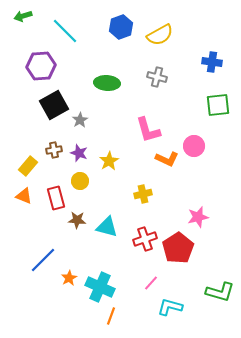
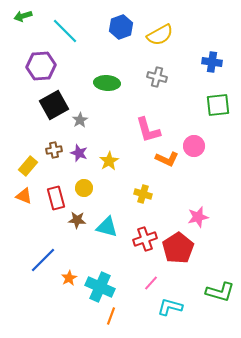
yellow circle: moved 4 px right, 7 px down
yellow cross: rotated 30 degrees clockwise
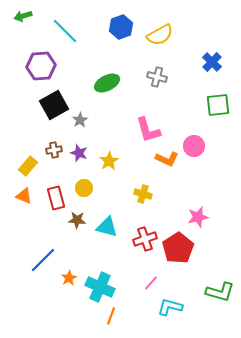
blue cross: rotated 36 degrees clockwise
green ellipse: rotated 30 degrees counterclockwise
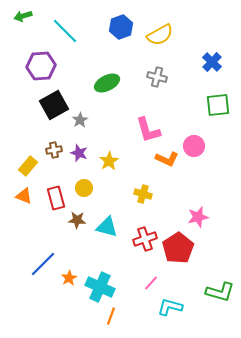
blue line: moved 4 px down
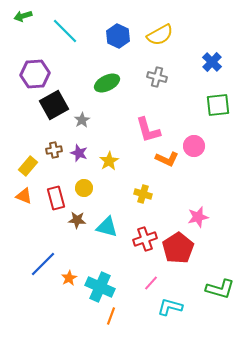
blue hexagon: moved 3 px left, 9 px down; rotated 15 degrees counterclockwise
purple hexagon: moved 6 px left, 8 px down
gray star: moved 2 px right
green L-shape: moved 3 px up
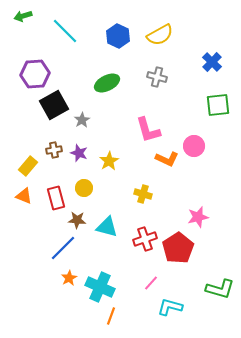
blue line: moved 20 px right, 16 px up
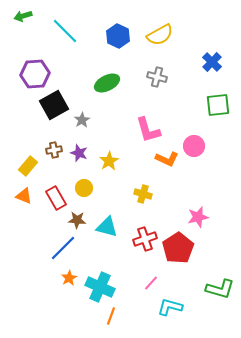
red rectangle: rotated 15 degrees counterclockwise
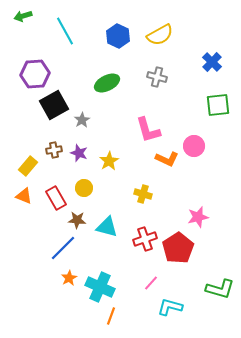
cyan line: rotated 16 degrees clockwise
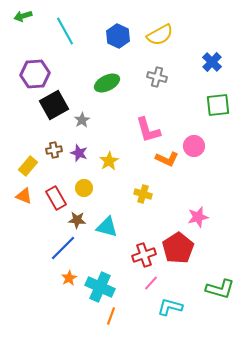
red cross: moved 1 px left, 16 px down
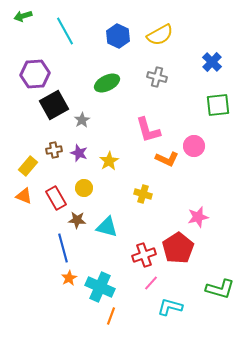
blue line: rotated 60 degrees counterclockwise
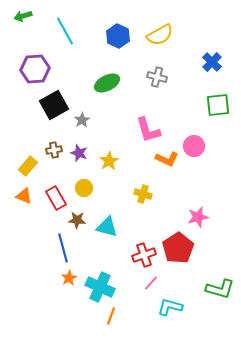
purple hexagon: moved 5 px up
